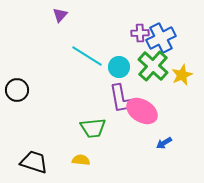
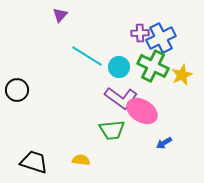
green cross: rotated 16 degrees counterclockwise
purple L-shape: moved 1 px left, 1 px up; rotated 44 degrees counterclockwise
green trapezoid: moved 19 px right, 2 px down
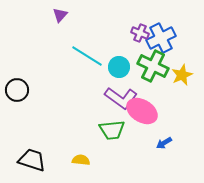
purple cross: rotated 24 degrees clockwise
black trapezoid: moved 2 px left, 2 px up
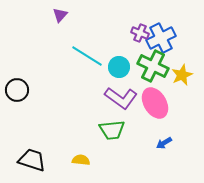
pink ellipse: moved 13 px right, 8 px up; rotated 28 degrees clockwise
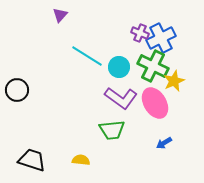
yellow star: moved 8 px left, 6 px down
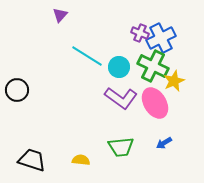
green trapezoid: moved 9 px right, 17 px down
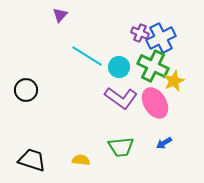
black circle: moved 9 px right
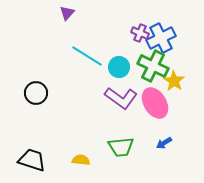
purple triangle: moved 7 px right, 2 px up
yellow star: rotated 15 degrees counterclockwise
black circle: moved 10 px right, 3 px down
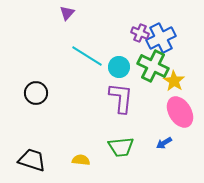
purple L-shape: rotated 120 degrees counterclockwise
pink ellipse: moved 25 px right, 9 px down
